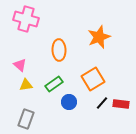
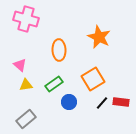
orange star: rotated 25 degrees counterclockwise
red rectangle: moved 2 px up
gray rectangle: rotated 30 degrees clockwise
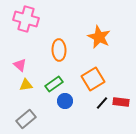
blue circle: moved 4 px left, 1 px up
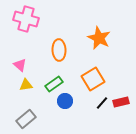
orange star: moved 1 px down
red rectangle: rotated 21 degrees counterclockwise
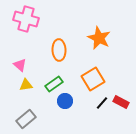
red rectangle: rotated 42 degrees clockwise
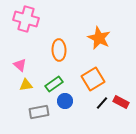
gray rectangle: moved 13 px right, 7 px up; rotated 30 degrees clockwise
